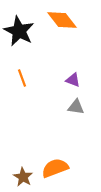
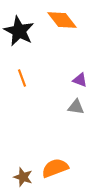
purple triangle: moved 7 px right
brown star: rotated 12 degrees counterclockwise
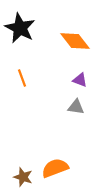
orange diamond: moved 13 px right, 21 px down
black star: moved 1 px right, 3 px up
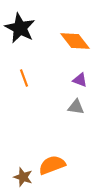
orange line: moved 2 px right
orange semicircle: moved 3 px left, 3 px up
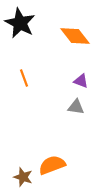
black star: moved 5 px up
orange diamond: moved 5 px up
purple triangle: moved 1 px right, 1 px down
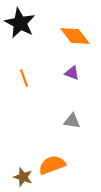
purple triangle: moved 9 px left, 8 px up
gray triangle: moved 4 px left, 14 px down
